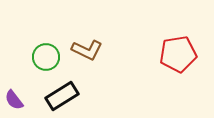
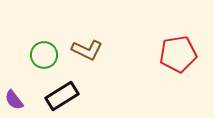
green circle: moved 2 px left, 2 px up
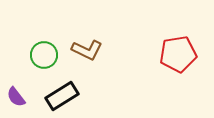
purple semicircle: moved 2 px right, 3 px up
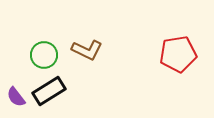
black rectangle: moved 13 px left, 5 px up
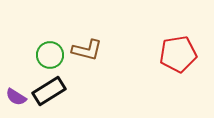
brown L-shape: rotated 12 degrees counterclockwise
green circle: moved 6 px right
purple semicircle: rotated 20 degrees counterclockwise
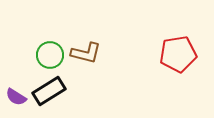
brown L-shape: moved 1 px left, 3 px down
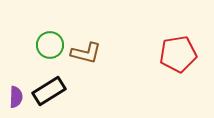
green circle: moved 10 px up
purple semicircle: rotated 120 degrees counterclockwise
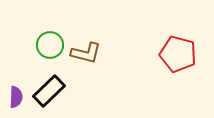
red pentagon: rotated 24 degrees clockwise
black rectangle: rotated 12 degrees counterclockwise
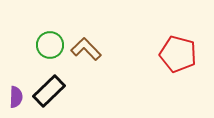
brown L-shape: moved 4 px up; rotated 148 degrees counterclockwise
